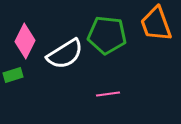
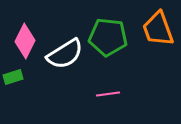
orange trapezoid: moved 2 px right, 5 px down
green pentagon: moved 1 px right, 2 px down
green rectangle: moved 2 px down
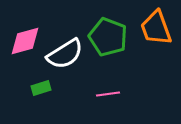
orange trapezoid: moved 2 px left, 1 px up
green pentagon: rotated 15 degrees clockwise
pink diamond: rotated 48 degrees clockwise
green rectangle: moved 28 px right, 11 px down
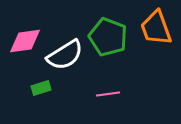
pink diamond: rotated 8 degrees clockwise
white semicircle: moved 1 px down
